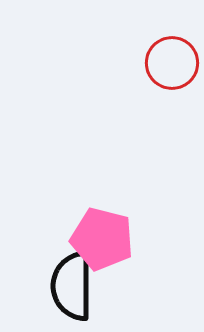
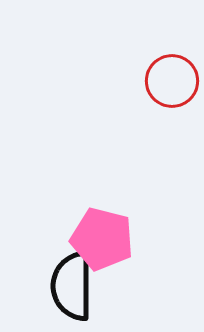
red circle: moved 18 px down
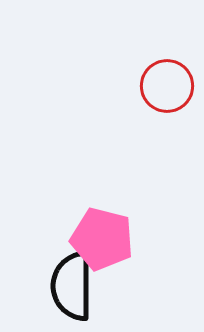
red circle: moved 5 px left, 5 px down
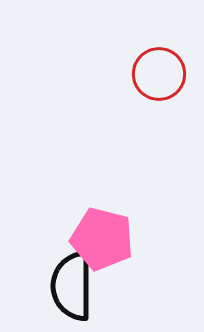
red circle: moved 8 px left, 12 px up
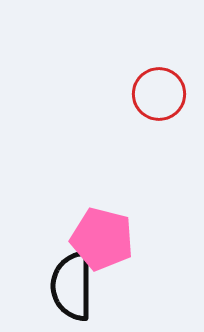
red circle: moved 20 px down
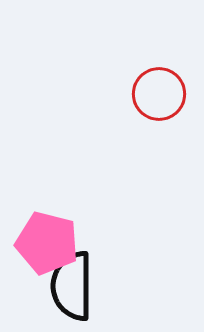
pink pentagon: moved 55 px left, 4 px down
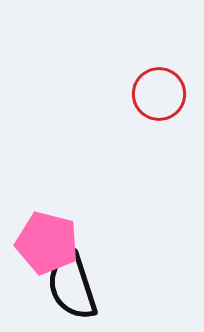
black semicircle: rotated 18 degrees counterclockwise
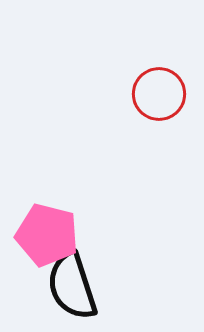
pink pentagon: moved 8 px up
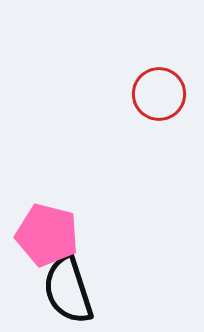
black semicircle: moved 4 px left, 4 px down
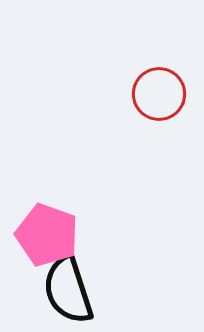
pink pentagon: rotated 6 degrees clockwise
